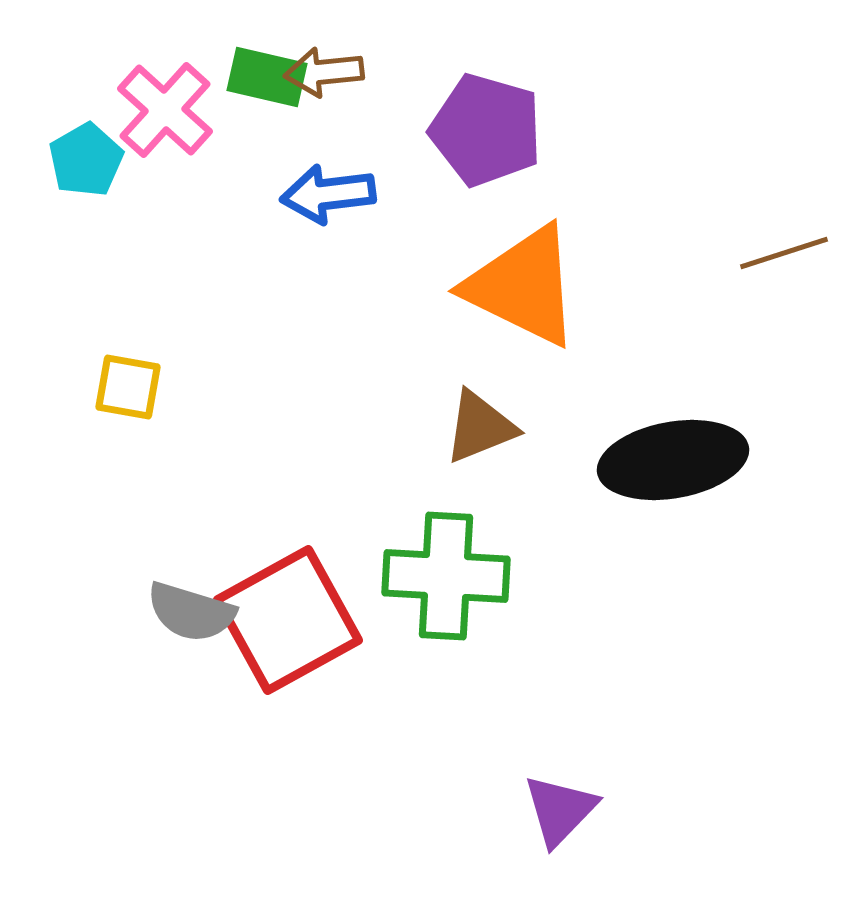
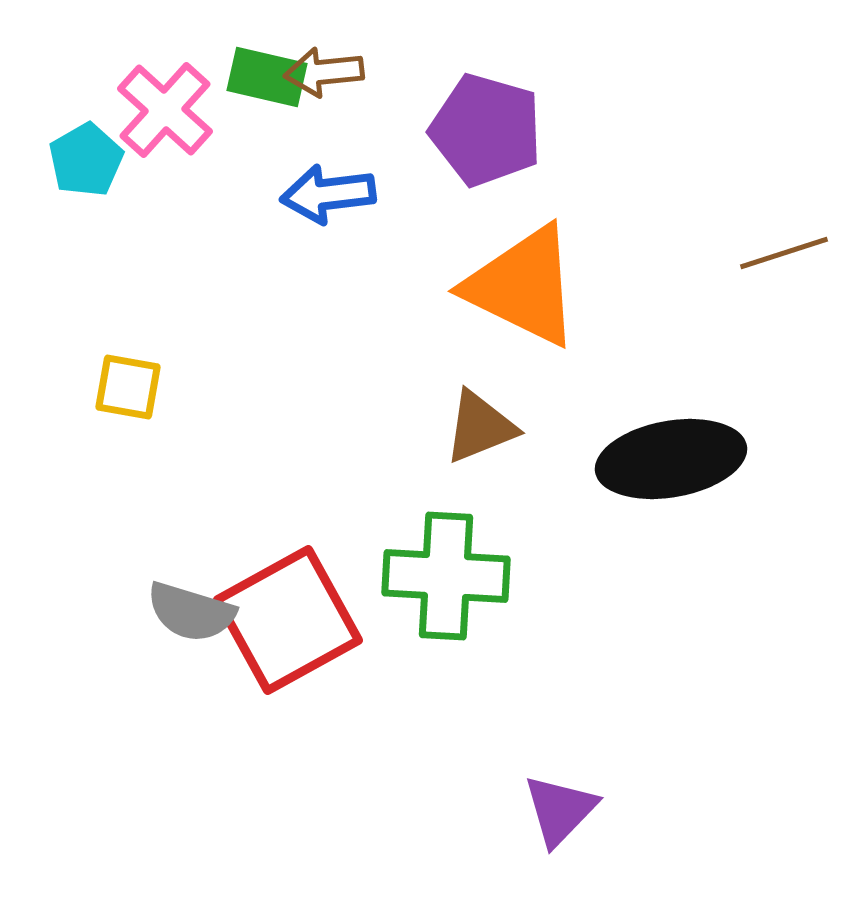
black ellipse: moved 2 px left, 1 px up
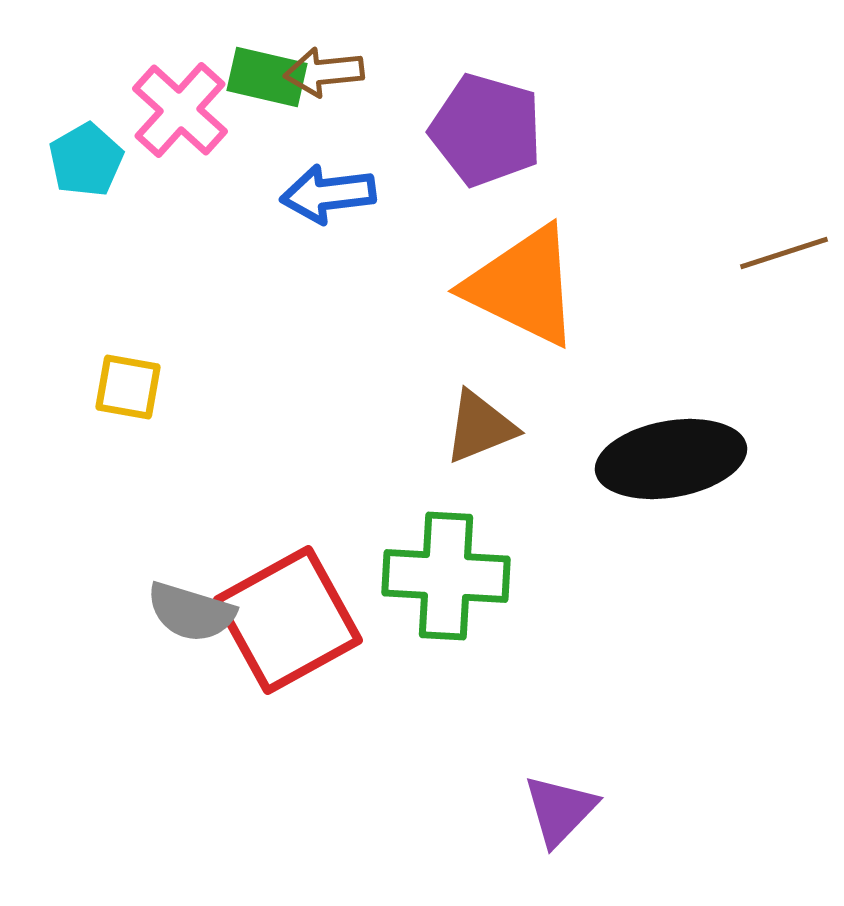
pink cross: moved 15 px right
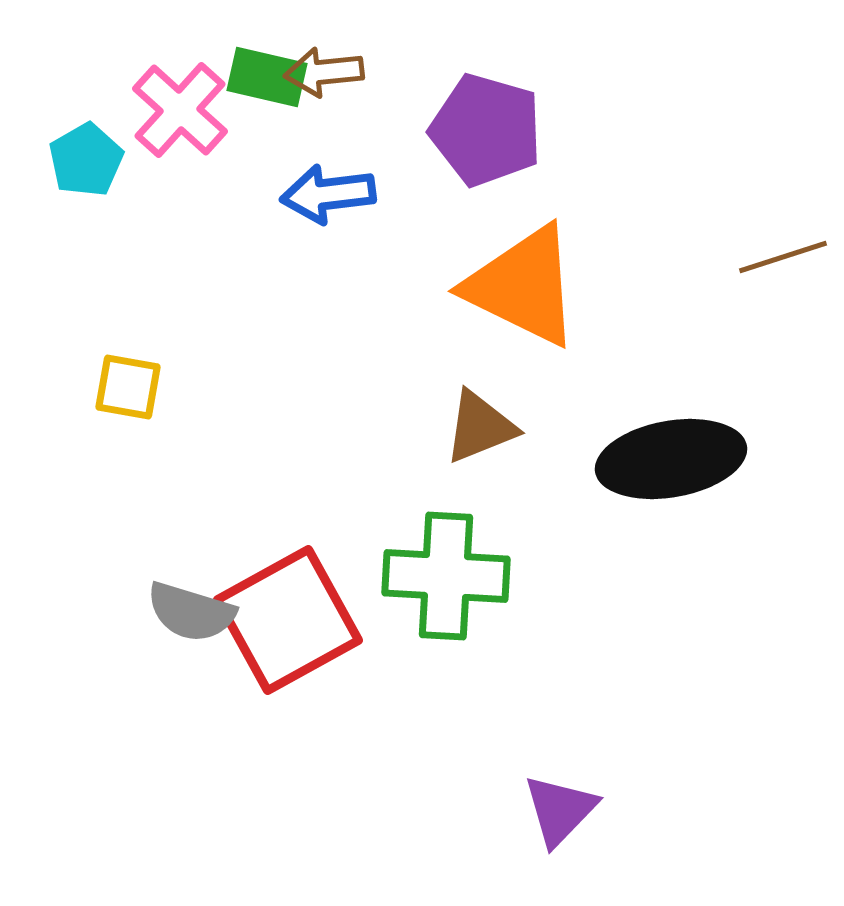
brown line: moved 1 px left, 4 px down
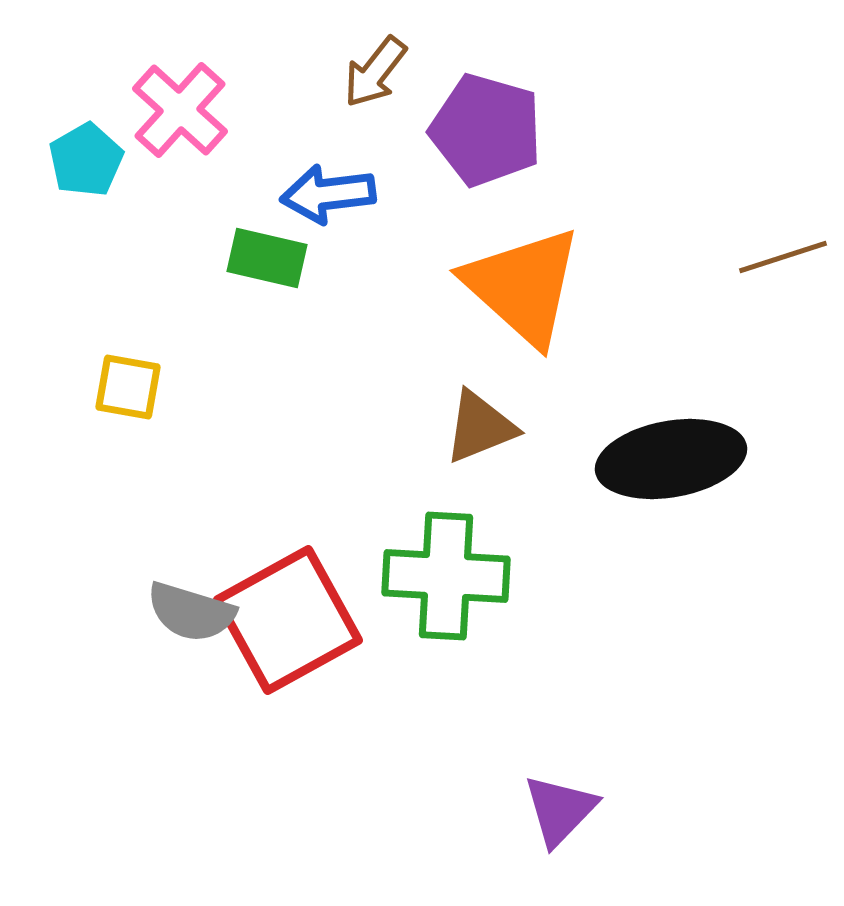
brown arrow: moved 51 px right; rotated 46 degrees counterclockwise
green rectangle: moved 181 px down
orange triangle: rotated 16 degrees clockwise
